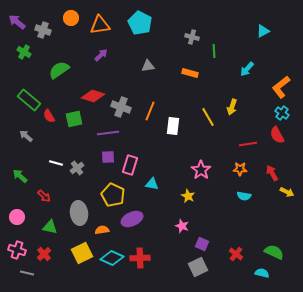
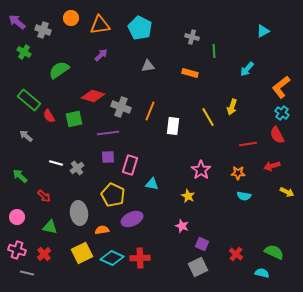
cyan pentagon at (140, 23): moved 5 px down
orange star at (240, 169): moved 2 px left, 4 px down
red arrow at (272, 173): moved 7 px up; rotated 77 degrees counterclockwise
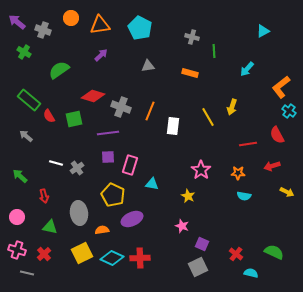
cyan cross at (282, 113): moved 7 px right, 2 px up
red arrow at (44, 196): rotated 32 degrees clockwise
cyan semicircle at (262, 273): moved 11 px left
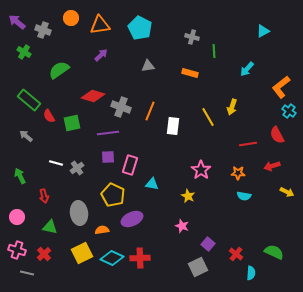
green square at (74, 119): moved 2 px left, 4 px down
green arrow at (20, 176): rotated 21 degrees clockwise
purple square at (202, 244): moved 6 px right; rotated 16 degrees clockwise
cyan semicircle at (251, 273): rotated 80 degrees clockwise
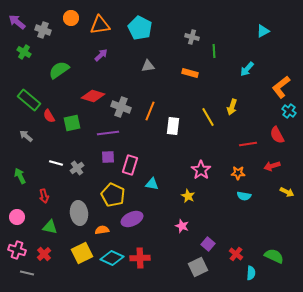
green semicircle at (274, 252): moved 4 px down
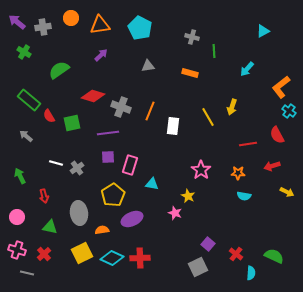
gray cross at (43, 30): moved 3 px up; rotated 28 degrees counterclockwise
yellow pentagon at (113, 195): rotated 15 degrees clockwise
pink star at (182, 226): moved 7 px left, 13 px up
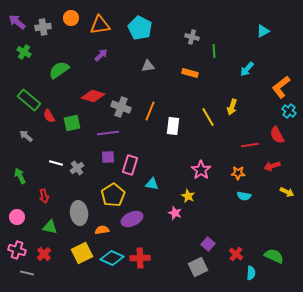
red line at (248, 144): moved 2 px right, 1 px down
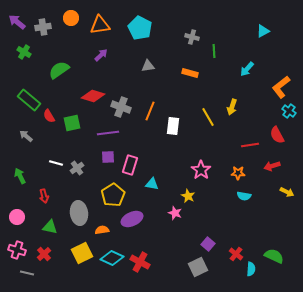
red cross at (140, 258): moved 4 px down; rotated 30 degrees clockwise
cyan semicircle at (251, 273): moved 4 px up
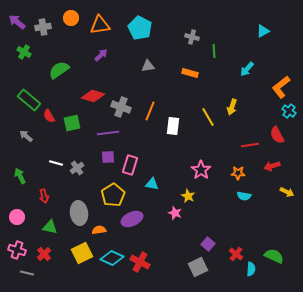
orange semicircle at (102, 230): moved 3 px left
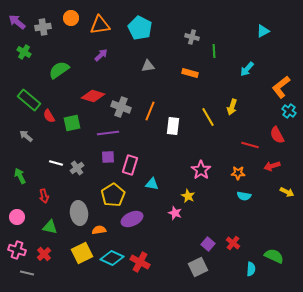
red line at (250, 145): rotated 24 degrees clockwise
red cross at (236, 254): moved 3 px left, 11 px up
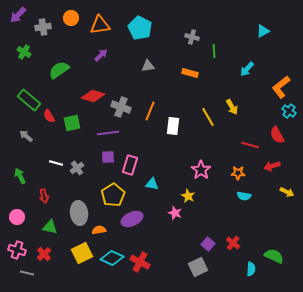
purple arrow at (17, 22): moved 1 px right, 7 px up; rotated 84 degrees counterclockwise
yellow arrow at (232, 107): rotated 49 degrees counterclockwise
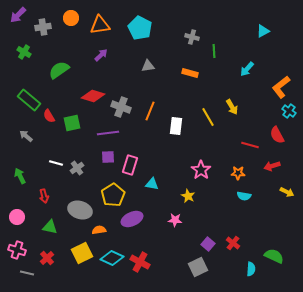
white rectangle at (173, 126): moved 3 px right
gray ellipse at (79, 213): moved 1 px right, 3 px up; rotated 65 degrees counterclockwise
pink star at (175, 213): moved 7 px down; rotated 16 degrees counterclockwise
red cross at (44, 254): moved 3 px right, 4 px down
